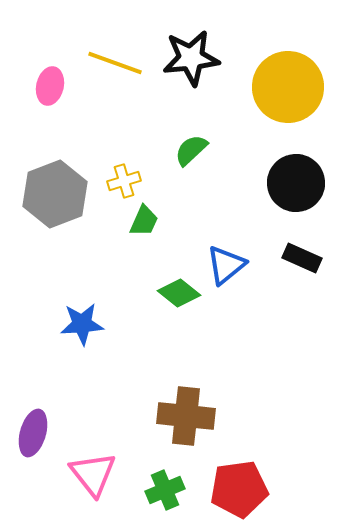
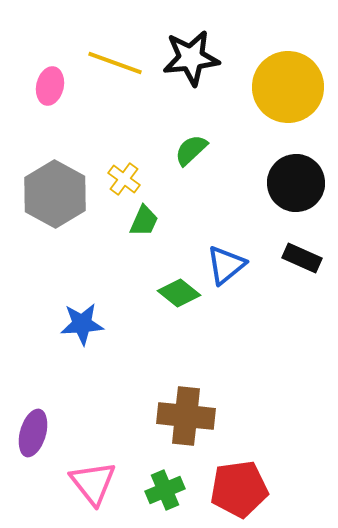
yellow cross: moved 2 px up; rotated 36 degrees counterclockwise
gray hexagon: rotated 10 degrees counterclockwise
pink triangle: moved 9 px down
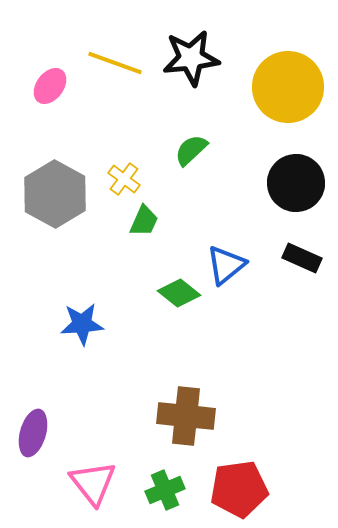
pink ellipse: rotated 24 degrees clockwise
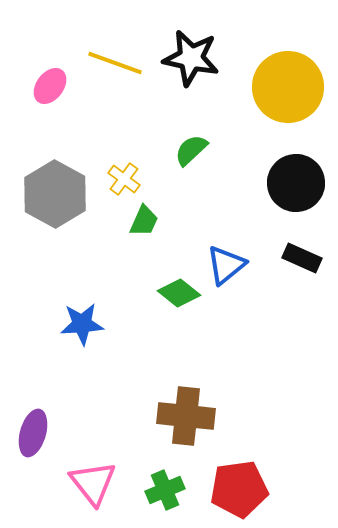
black star: rotated 18 degrees clockwise
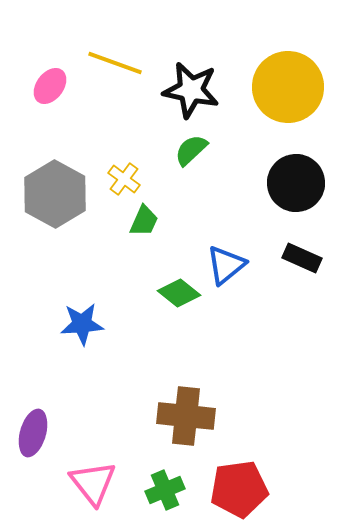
black star: moved 32 px down
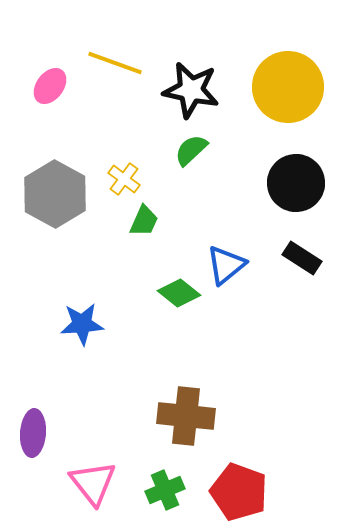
black rectangle: rotated 9 degrees clockwise
purple ellipse: rotated 12 degrees counterclockwise
red pentagon: moved 3 px down; rotated 28 degrees clockwise
